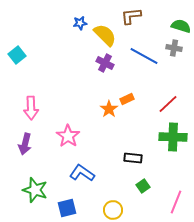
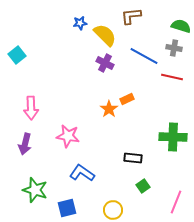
red line: moved 4 px right, 27 px up; rotated 55 degrees clockwise
pink star: rotated 25 degrees counterclockwise
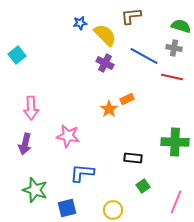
green cross: moved 2 px right, 5 px down
blue L-shape: rotated 30 degrees counterclockwise
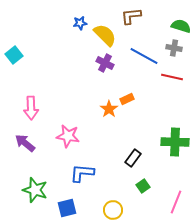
cyan square: moved 3 px left
purple arrow: moved 1 px up; rotated 115 degrees clockwise
black rectangle: rotated 60 degrees counterclockwise
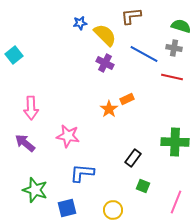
blue line: moved 2 px up
green square: rotated 32 degrees counterclockwise
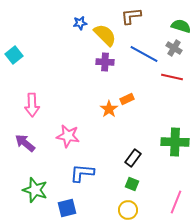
gray cross: rotated 21 degrees clockwise
purple cross: moved 1 px up; rotated 24 degrees counterclockwise
pink arrow: moved 1 px right, 3 px up
green square: moved 11 px left, 2 px up
yellow circle: moved 15 px right
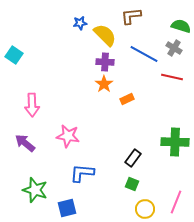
cyan square: rotated 18 degrees counterclockwise
orange star: moved 5 px left, 25 px up
yellow circle: moved 17 px right, 1 px up
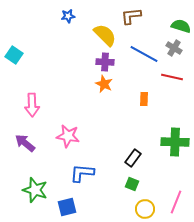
blue star: moved 12 px left, 7 px up
orange star: rotated 12 degrees counterclockwise
orange rectangle: moved 17 px right; rotated 64 degrees counterclockwise
blue square: moved 1 px up
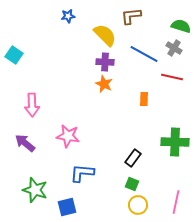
pink line: rotated 10 degrees counterclockwise
yellow circle: moved 7 px left, 4 px up
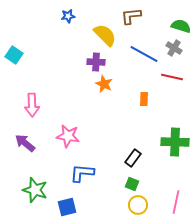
purple cross: moved 9 px left
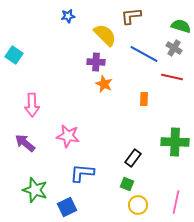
green square: moved 5 px left
blue square: rotated 12 degrees counterclockwise
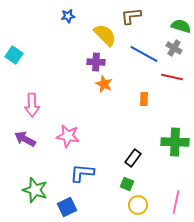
purple arrow: moved 4 px up; rotated 10 degrees counterclockwise
